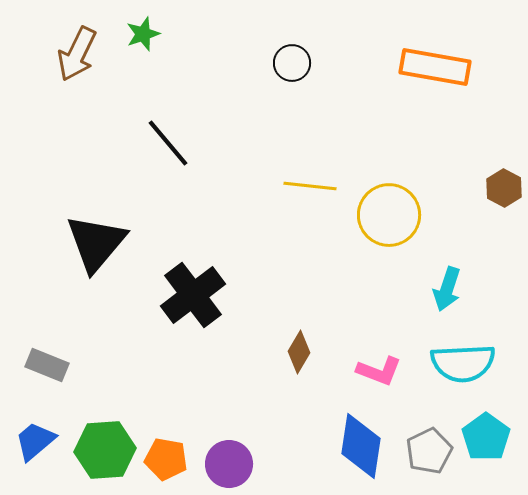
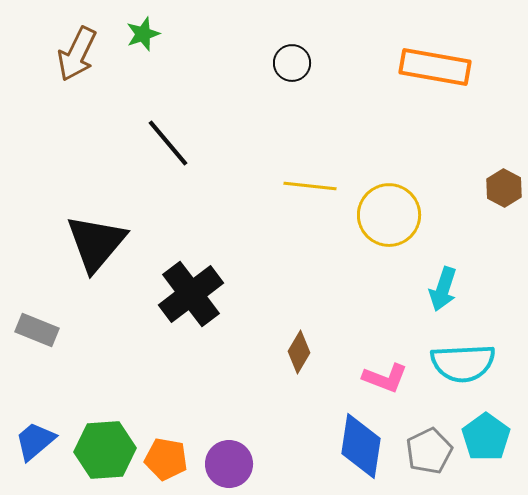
cyan arrow: moved 4 px left
black cross: moved 2 px left, 1 px up
gray rectangle: moved 10 px left, 35 px up
pink L-shape: moved 6 px right, 7 px down
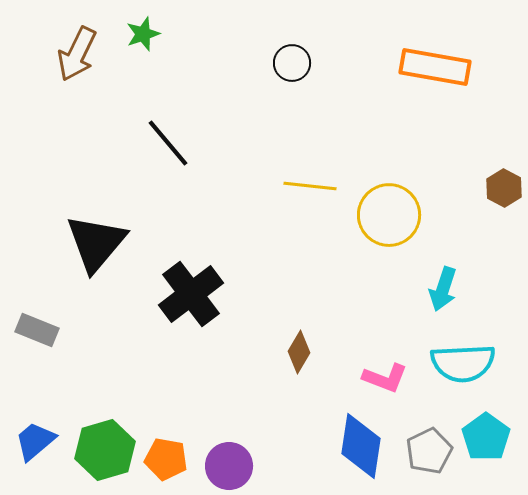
green hexagon: rotated 12 degrees counterclockwise
purple circle: moved 2 px down
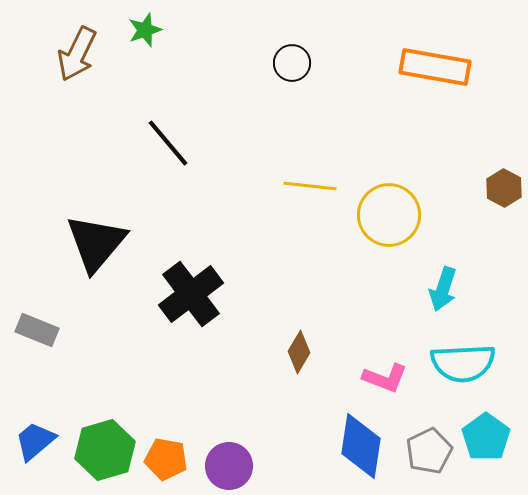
green star: moved 2 px right, 4 px up
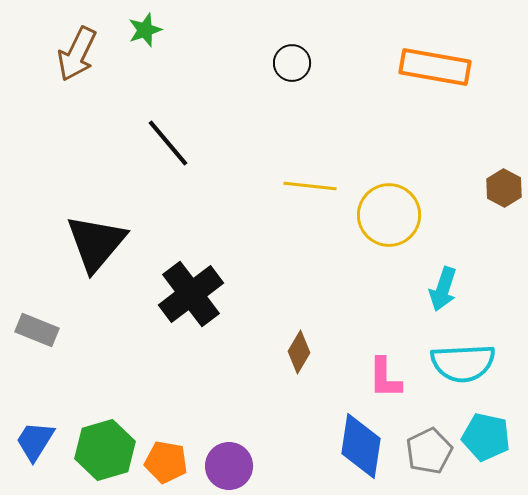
pink L-shape: rotated 69 degrees clockwise
cyan pentagon: rotated 24 degrees counterclockwise
blue trapezoid: rotated 18 degrees counterclockwise
orange pentagon: moved 3 px down
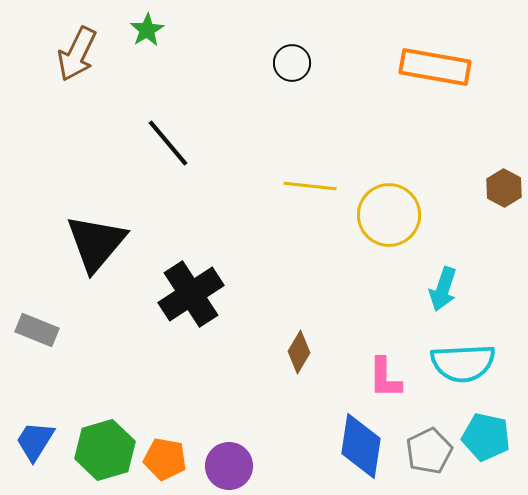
green star: moved 2 px right; rotated 12 degrees counterclockwise
black cross: rotated 4 degrees clockwise
orange pentagon: moved 1 px left, 3 px up
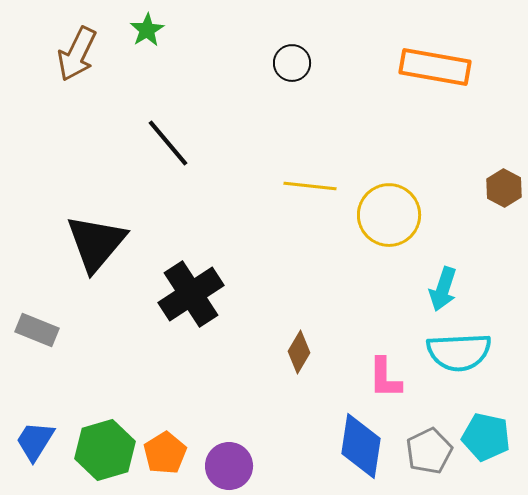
cyan semicircle: moved 4 px left, 11 px up
orange pentagon: moved 6 px up; rotated 30 degrees clockwise
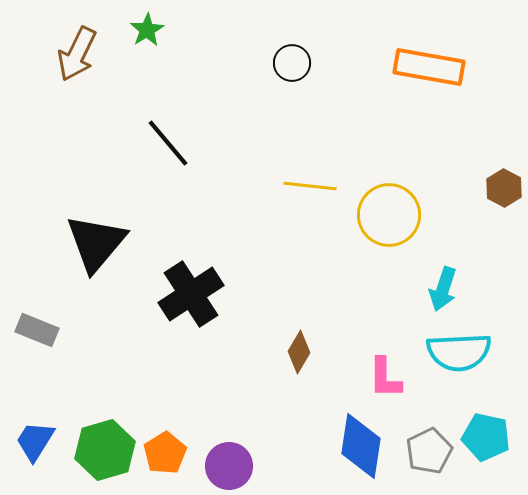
orange rectangle: moved 6 px left
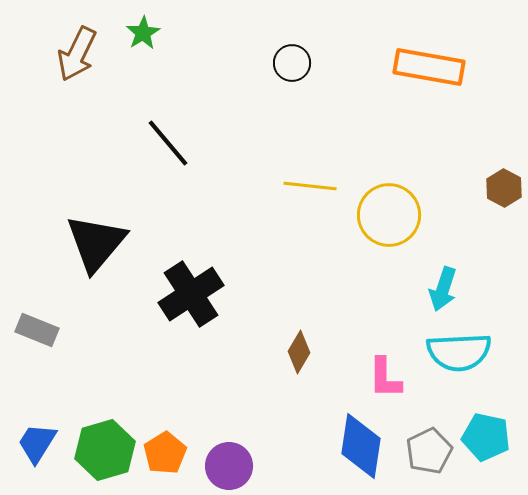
green star: moved 4 px left, 3 px down
blue trapezoid: moved 2 px right, 2 px down
